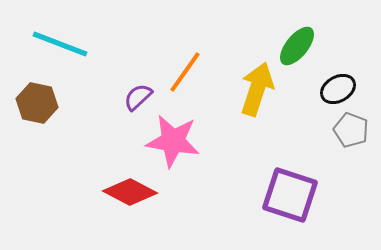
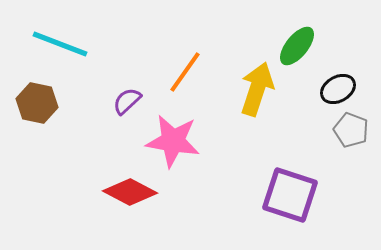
purple semicircle: moved 11 px left, 4 px down
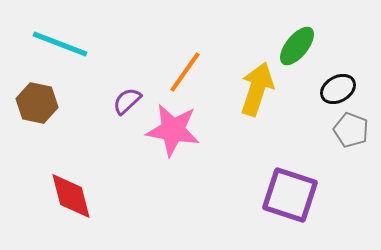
pink star: moved 11 px up
red diamond: moved 59 px left, 4 px down; rotated 48 degrees clockwise
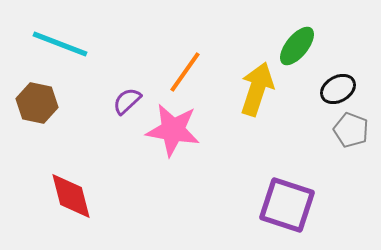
purple square: moved 3 px left, 10 px down
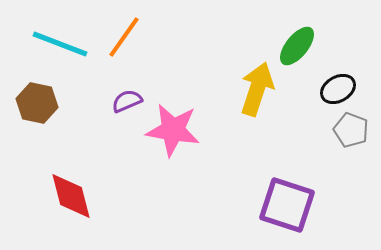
orange line: moved 61 px left, 35 px up
purple semicircle: rotated 20 degrees clockwise
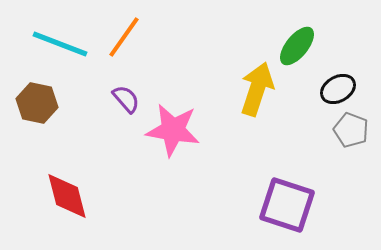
purple semicircle: moved 1 px left, 2 px up; rotated 72 degrees clockwise
red diamond: moved 4 px left
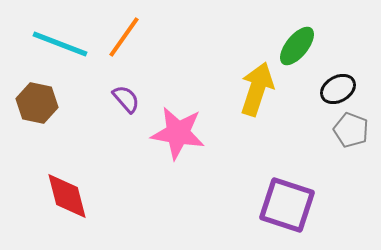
pink star: moved 5 px right, 3 px down
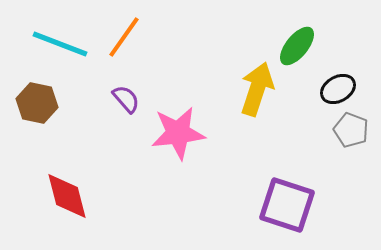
pink star: rotated 16 degrees counterclockwise
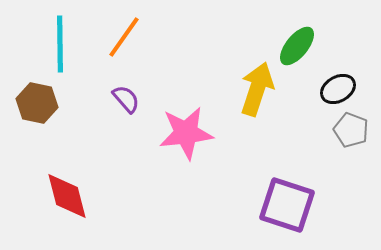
cyan line: rotated 68 degrees clockwise
pink star: moved 8 px right
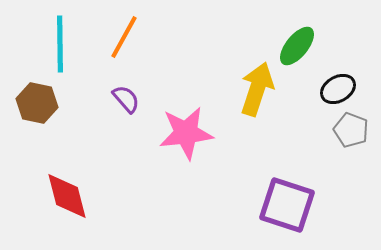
orange line: rotated 6 degrees counterclockwise
